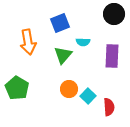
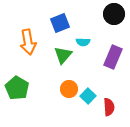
purple rectangle: moved 1 px right, 1 px down; rotated 20 degrees clockwise
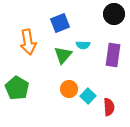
cyan semicircle: moved 3 px down
purple rectangle: moved 2 px up; rotated 15 degrees counterclockwise
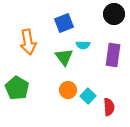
blue square: moved 4 px right
green triangle: moved 1 px right, 2 px down; rotated 18 degrees counterclockwise
orange circle: moved 1 px left, 1 px down
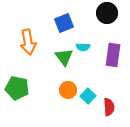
black circle: moved 7 px left, 1 px up
cyan semicircle: moved 2 px down
green pentagon: rotated 20 degrees counterclockwise
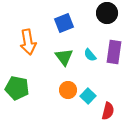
cyan semicircle: moved 7 px right, 8 px down; rotated 48 degrees clockwise
purple rectangle: moved 1 px right, 3 px up
red semicircle: moved 1 px left, 4 px down; rotated 18 degrees clockwise
